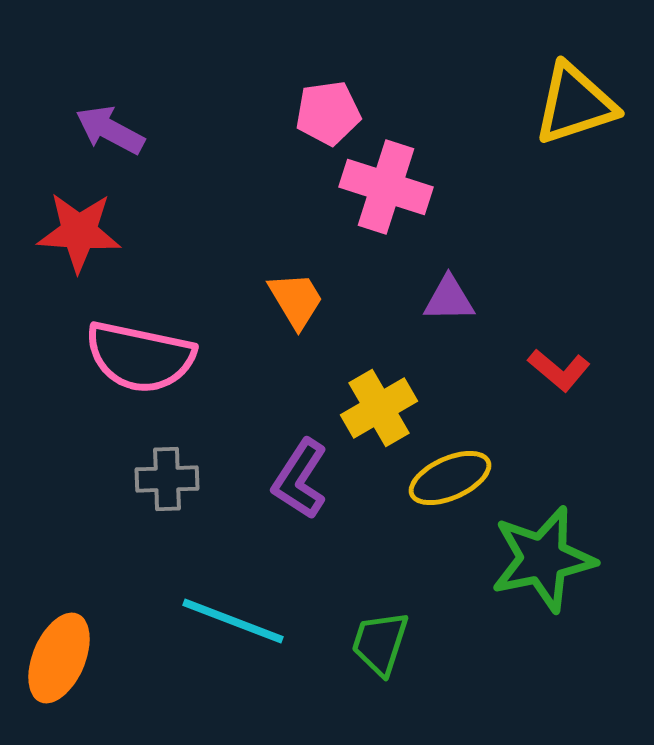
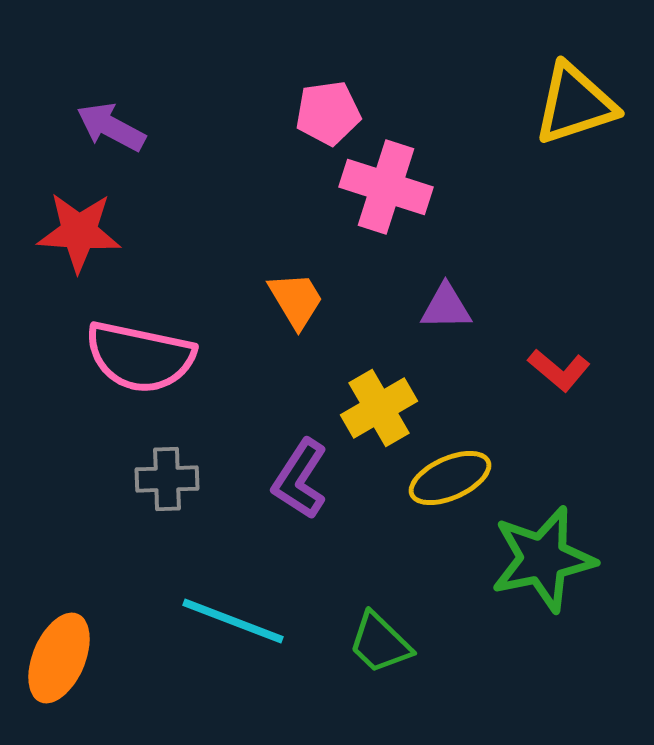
purple arrow: moved 1 px right, 3 px up
purple triangle: moved 3 px left, 8 px down
green trapezoid: rotated 64 degrees counterclockwise
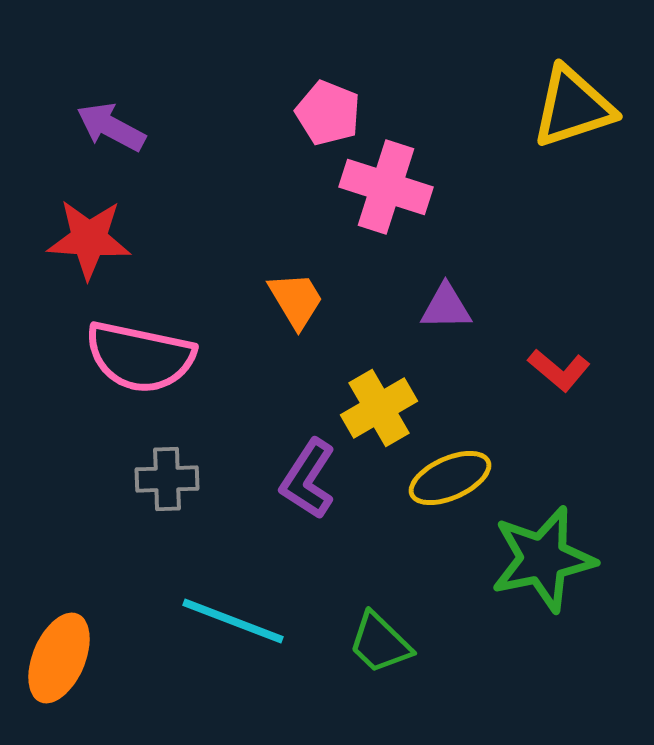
yellow triangle: moved 2 px left, 3 px down
pink pentagon: rotated 30 degrees clockwise
red star: moved 10 px right, 7 px down
purple L-shape: moved 8 px right
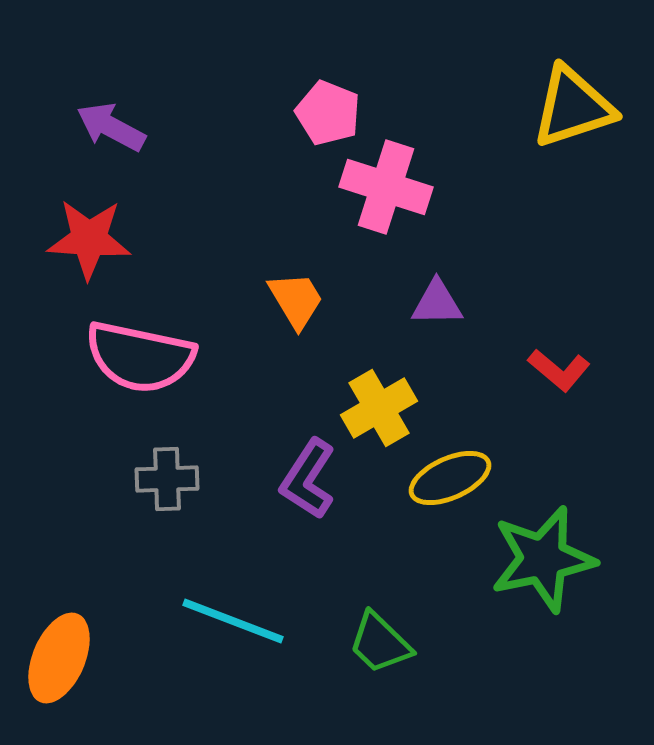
purple triangle: moved 9 px left, 4 px up
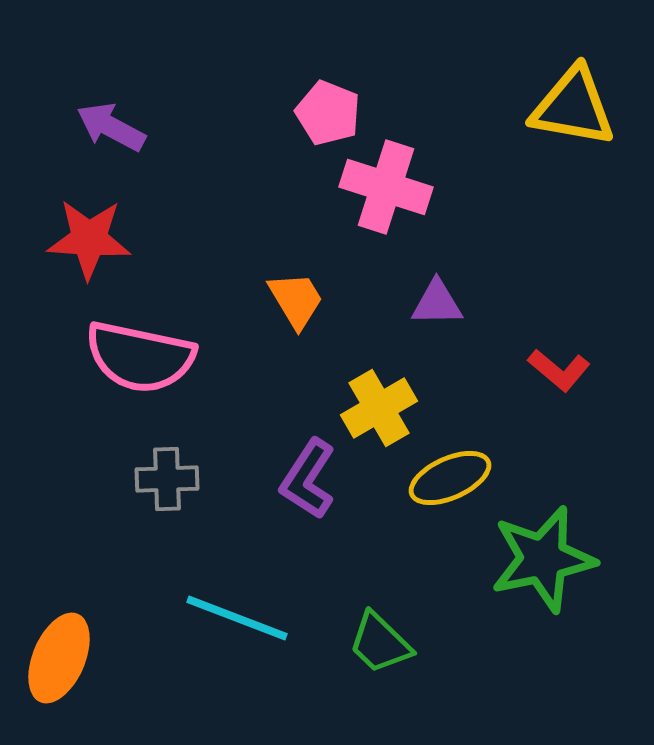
yellow triangle: rotated 28 degrees clockwise
cyan line: moved 4 px right, 3 px up
